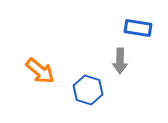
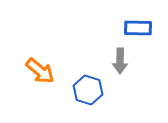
blue rectangle: rotated 8 degrees counterclockwise
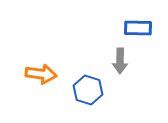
orange arrow: moved 1 px right, 3 px down; rotated 32 degrees counterclockwise
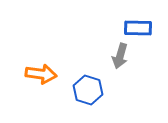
gray arrow: moved 5 px up; rotated 15 degrees clockwise
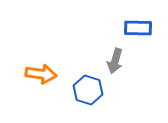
gray arrow: moved 5 px left, 5 px down
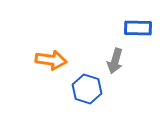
orange arrow: moved 10 px right, 14 px up
blue hexagon: moved 1 px left, 1 px up
